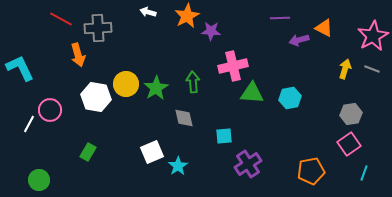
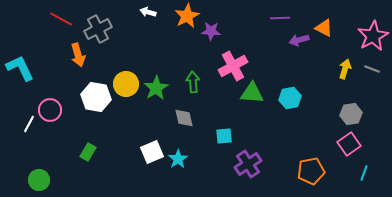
gray cross: moved 1 px down; rotated 24 degrees counterclockwise
pink cross: rotated 16 degrees counterclockwise
cyan star: moved 7 px up
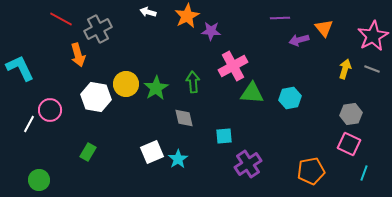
orange triangle: rotated 24 degrees clockwise
pink square: rotated 30 degrees counterclockwise
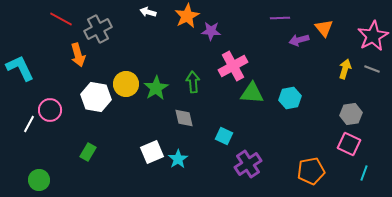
cyan square: rotated 30 degrees clockwise
